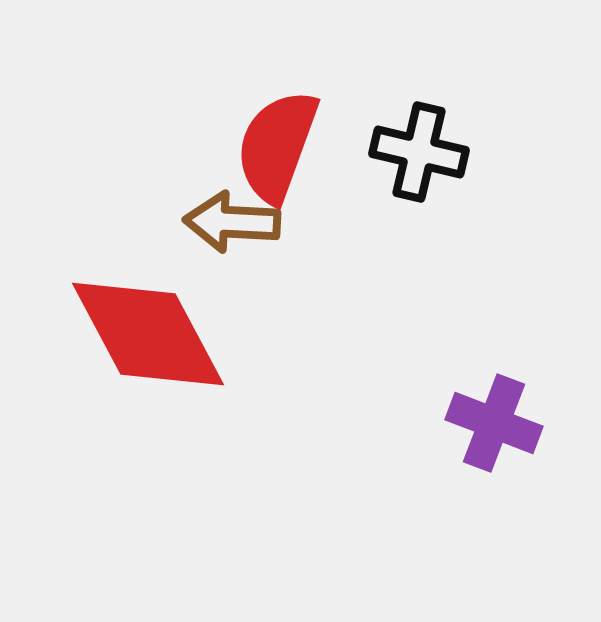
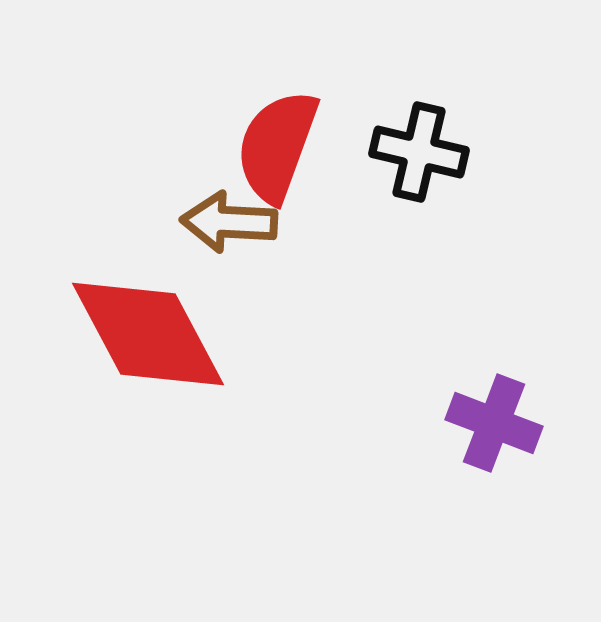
brown arrow: moved 3 px left
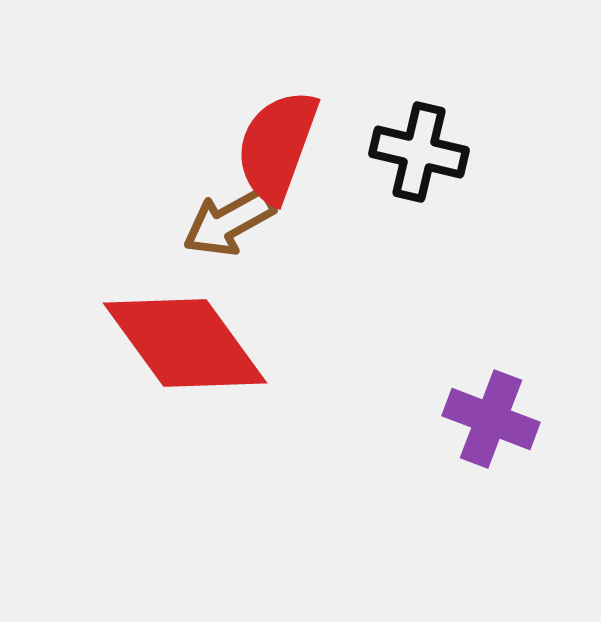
brown arrow: rotated 32 degrees counterclockwise
red diamond: moved 37 px right, 9 px down; rotated 8 degrees counterclockwise
purple cross: moved 3 px left, 4 px up
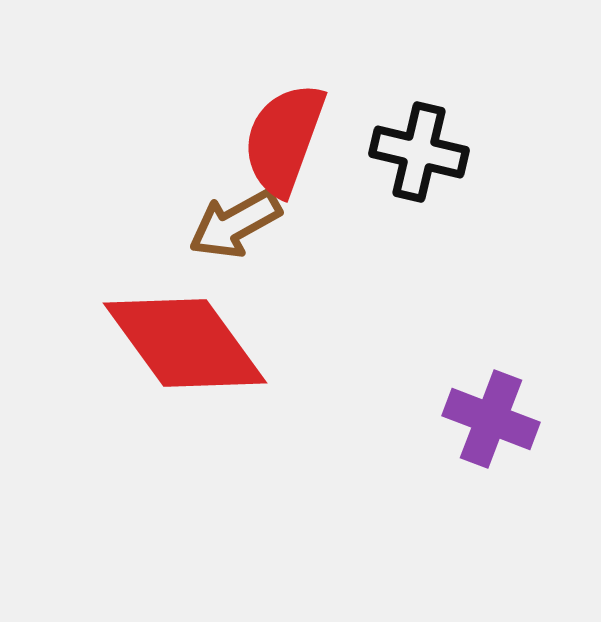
red semicircle: moved 7 px right, 7 px up
brown arrow: moved 6 px right, 2 px down
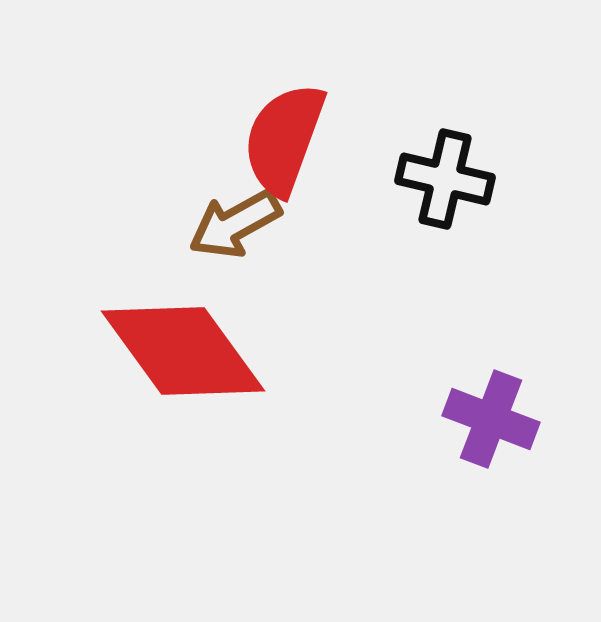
black cross: moved 26 px right, 27 px down
red diamond: moved 2 px left, 8 px down
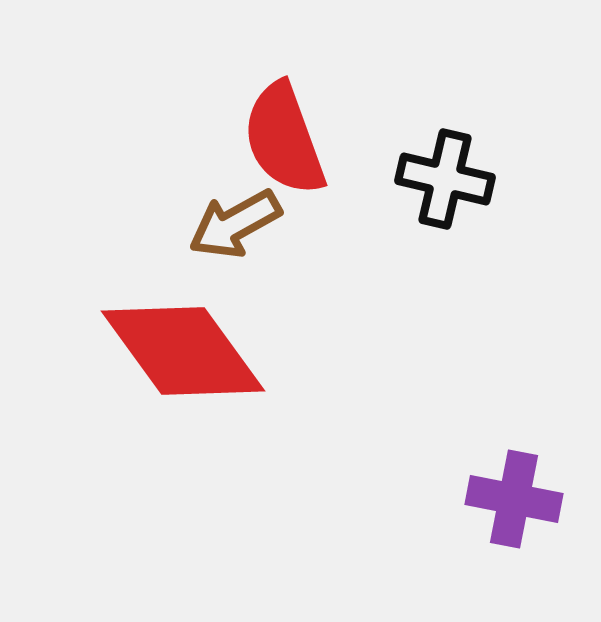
red semicircle: rotated 40 degrees counterclockwise
purple cross: moved 23 px right, 80 px down; rotated 10 degrees counterclockwise
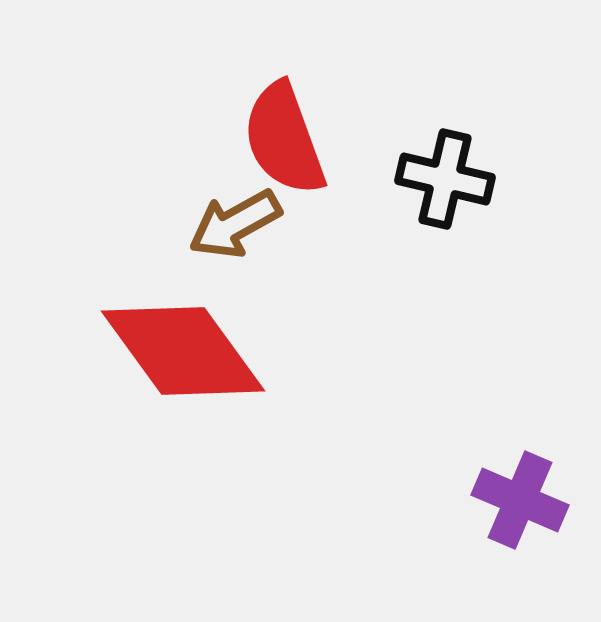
purple cross: moved 6 px right, 1 px down; rotated 12 degrees clockwise
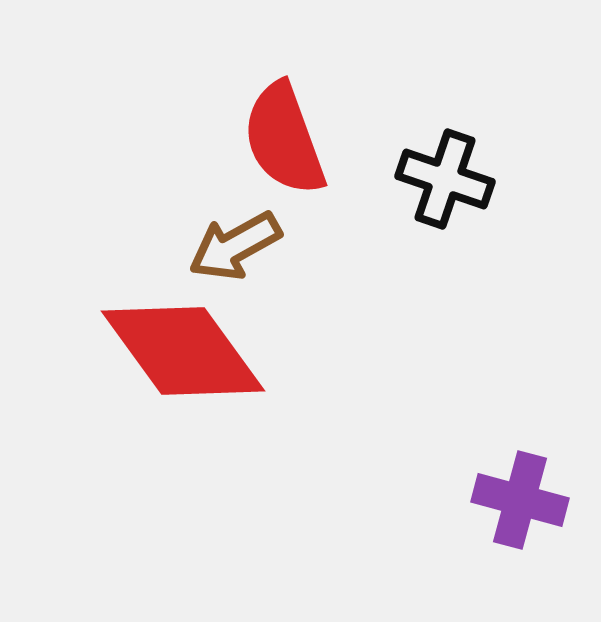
black cross: rotated 6 degrees clockwise
brown arrow: moved 22 px down
purple cross: rotated 8 degrees counterclockwise
